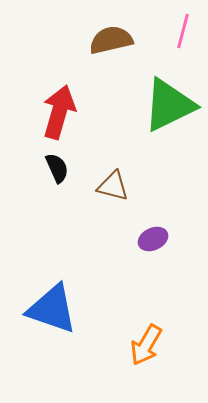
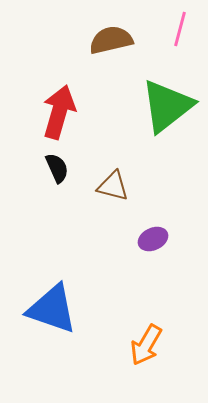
pink line: moved 3 px left, 2 px up
green triangle: moved 2 px left, 1 px down; rotated 12 degrees counterclockwise
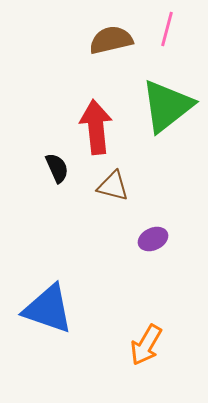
pink line: moved 13 px left
red arrow: moved 37 px right, 15 px down; rotated 22 degrees counterclockwise
blue triangle: moved 4 px left
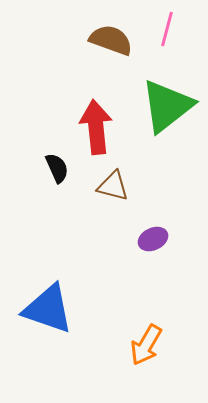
brown semicircle: rotated 33 degrees clockwise
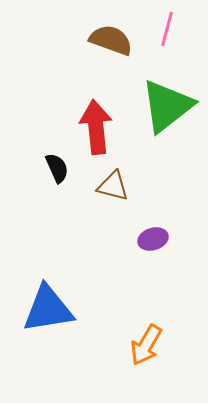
purple ellipse: rotated 8 degrees clockwise
blue triangle: rotated 28 degrees counterclockwise
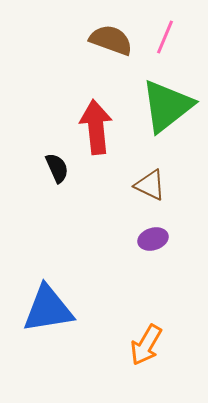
pink line: moved 2 px left, 8 px down; rotated 8 degrees clockwise
brown triangle: moved 37 px right, 1 px up; rotated 12 degrees clockwise
